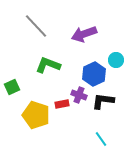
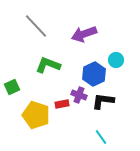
cyan line: moved 2 px up
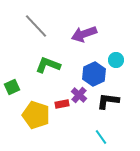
purple cross: rotated 21 degrees clockwise
black L-shape: moved 5 px right
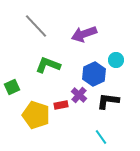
red rectangle: moved 1 px left, 1 px down
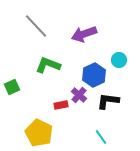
cyan circle: moved 3 px right
blue hexagon: moved 1 px down
yellow pentagon: moved 3 px right, 18 px down; rotated 8 degrees clockwise
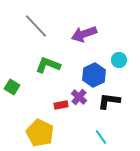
green square: rotated 35 degrees counterclockwise
purple cross: moved 2 px down
black L-shape: moved 1 px right
yellow pentagon: moved 1 px right
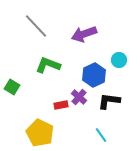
cyan line: moved 2 px up
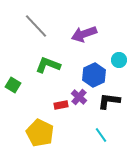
green square: moved 1 px right, 2 px up
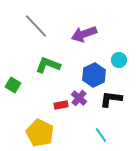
purple cross: moved 1 px down
black L-shape: moved 2 px right, 2 px up
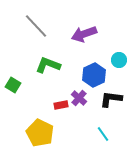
cyan line: moved 2 px right, 1 px up
